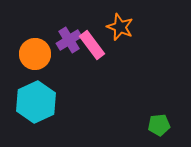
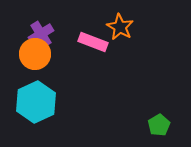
orange star: rotated 8 degrees clockwise
purple cross: moved 28 px left, 6 px up
pink rectangle: moved 1 px right, 3 px up; rotated 32 degrees counterclockwise
green pentagon: rotated 25 degrees counterclockwise
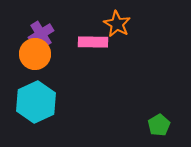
orange star: moved 3 px left, 3 px up
pink rectangle: rotated 20 degrees counterclockwise
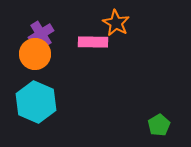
orange star: moved 1 px left, 1 px up
cyan hexagon: rotated 12 degrees counterclockwise
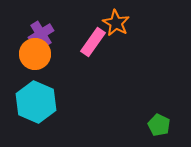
pink rectangle: rotated 56 degrees counterclockwise
green pentagon: rotated 15 degrees counterclockwise
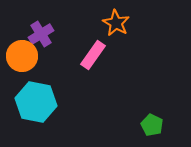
pink rectangle: moved 13 px down
orange circle: moved 13 px left, 2 px down
cyan hexagon: rotated 12 degrees counterclockwise
green pentagon: moved 7 px left
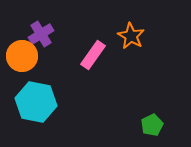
orange star: moved 15 px right, 13 px down
green pentagon: rotated 20 degrees clockwise
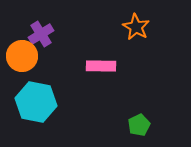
orange star: moved 5 px right, 9 px up
pink rectangle: moved 8 px right, 11 px down; rotated 56 degrees clockwise
green pentagon: moved 13 px left
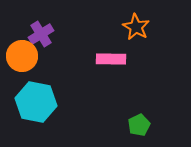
pink rectangle: moved 10 px right, 7 px up
